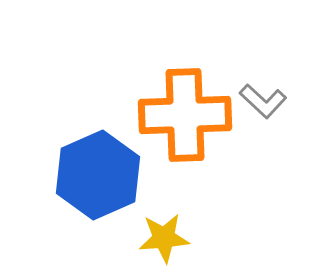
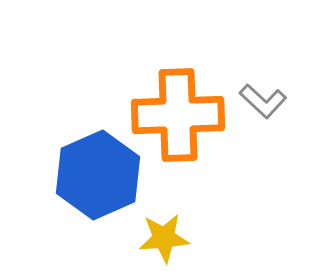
orange cross: moved 7 px left
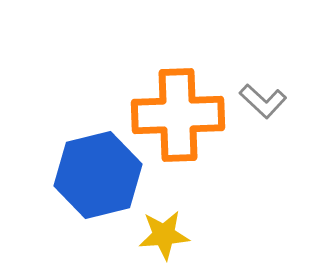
blue hexagon: rotated 10 degrees clockwise
yellow star: moved 3 px up
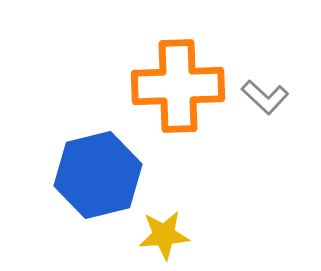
gray L-shape: moved 2 px right, 4 px up
orange cross: moved 29 px up
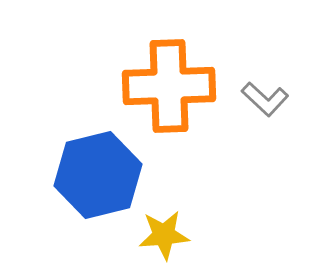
orange cross: moved 9 px left
gray L-shape: moved 2 px down
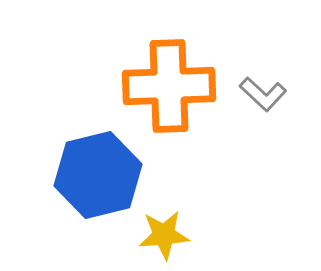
gray L-shape: moved 2 px left, 5 px up
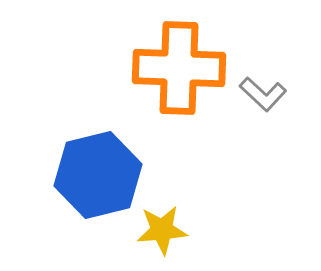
orange cross: moved 10 px right, 18 px up; rotated 4 degrees clockwise
yellow star: moved 2 px left, 5 px up
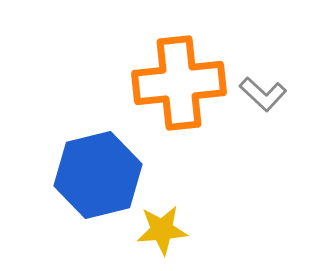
orange cross: moved 15 px down; rotated 8 degrees counterclockwise
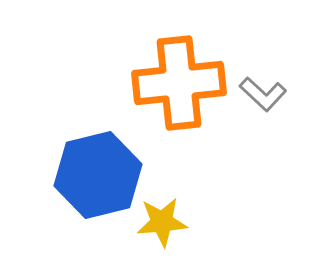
yellow star: moved 8 px up
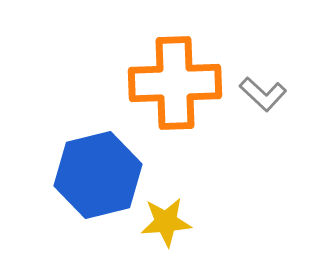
orange cross: moved 4 px left; rotated 4 degrees clockwise
yellow star: moved 4 px right
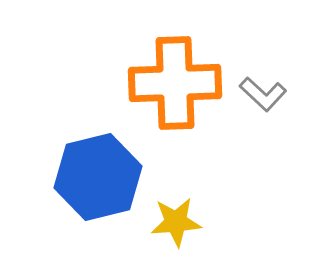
blue hexagon: moved 2 px down
yellow star: moved 10 px right
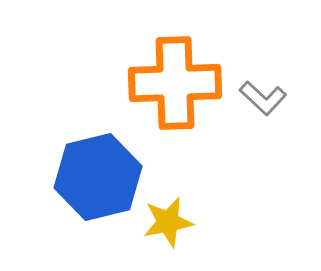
gray L-shape: moved 4 px down
yellow star: moved 8 px left; rotated 6 degrees counterclockwise
